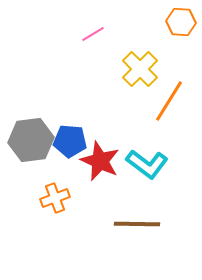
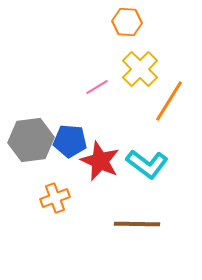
orange hexagon: moved 54 px left
pink line: moved 4 px right, 53 px down
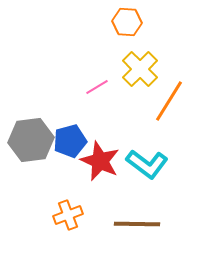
blue pentagon: rotated 20 degrees counterclockwise
orange cross: moved 13 px right, 17 px down
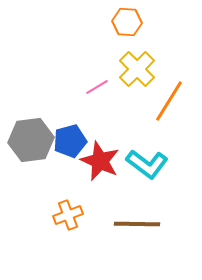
yellow cross: moved 3 px left
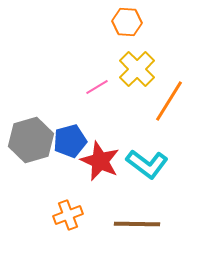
gray hexagon: rotated 9 degrees counterclockwise
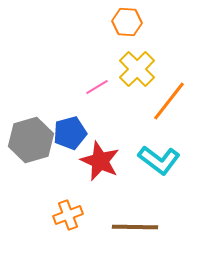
orange line: rotated 6 degrees clockwise
blue pentagon: moved 8 px up
cyan L-shape: moved 12 px right, 4 px up
brown line: moved 2 px left, 3 px down
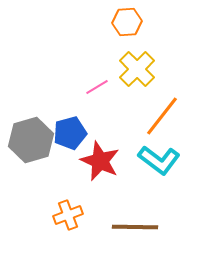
orange hexagon: rotated 8 degrees counterclockwise
orange line: moved 7 px left, 15 px down
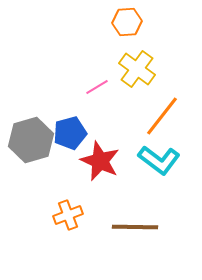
yellow cross: rotated 9 degrees counterclockwise
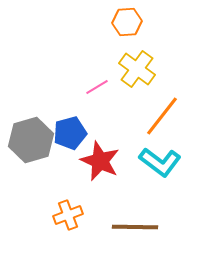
cyan L-shape: moved 1 px right, 2 px down
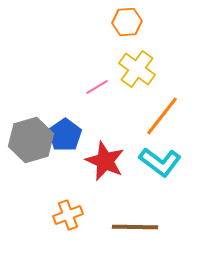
blue pentagon: moved 5 px left, 2 px down; rotated 20 degrees counterclockwise
red star: moved 5 px right
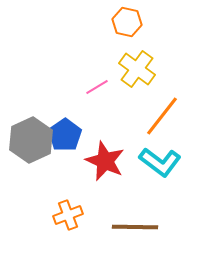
orange hexagon: rotated 16 degrees clockwise
gray hexagon: rotated 9 degrees counterclockwise
